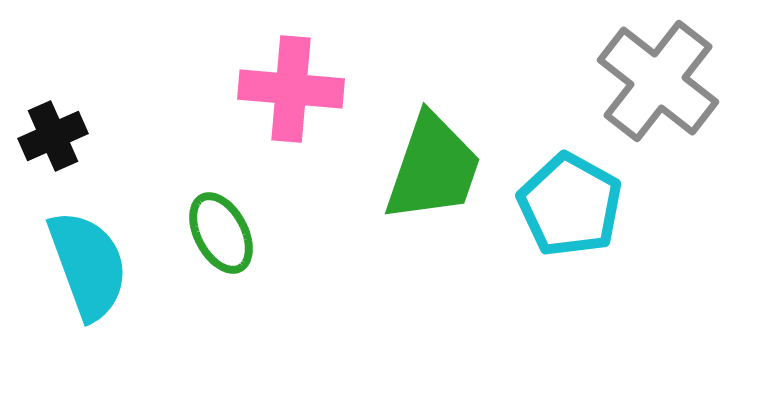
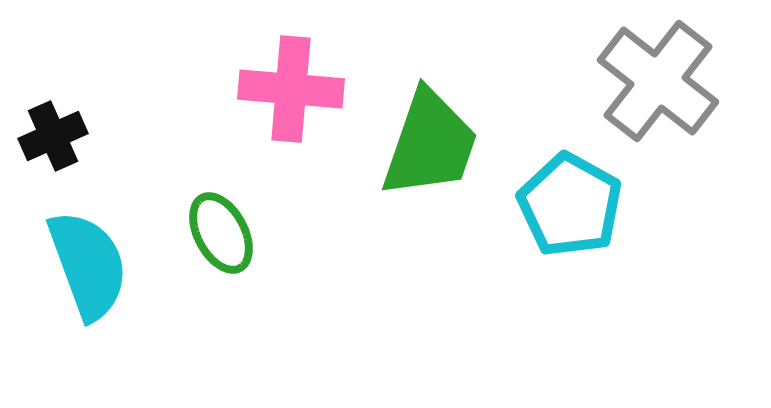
green trapezoid: moved 3 px left, 24 px up
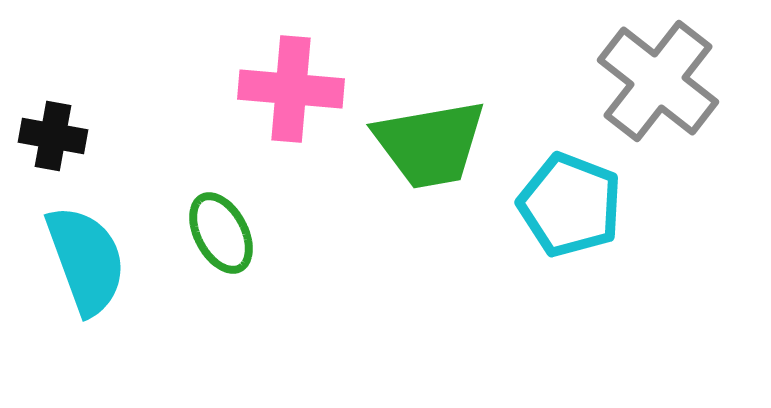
black cross: rotated 34 degrees clockwise
green trapezoid: rotated 61 degrees clockwise
cyan pentagon: rotated 8 degrees counterclockwise
cyan semicircle: moved 2 px left, 5 px up
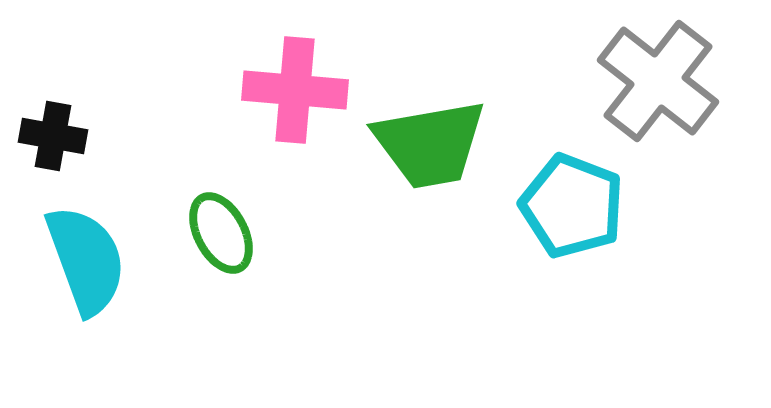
pink cross: moved 4 px right, 1 px down
cyan pentagon: moved 2 px right, 1 px down
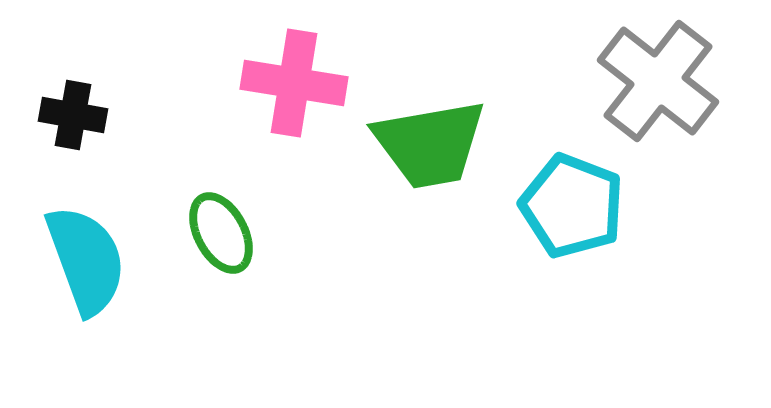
pink cross: moved 1 px left, 7 px up; rotated 4 degrees clockwise
black cross: moved 20 px right, 21 px up
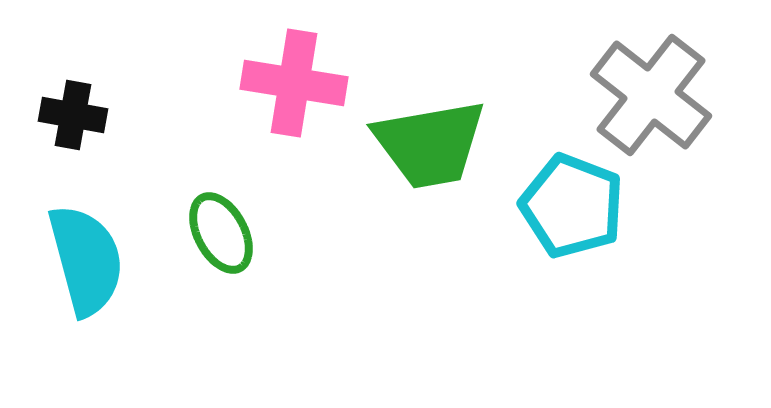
gray cross: moved 7 px left, 14 px down
cyan semicircle: rotated 5 degrees clockwise
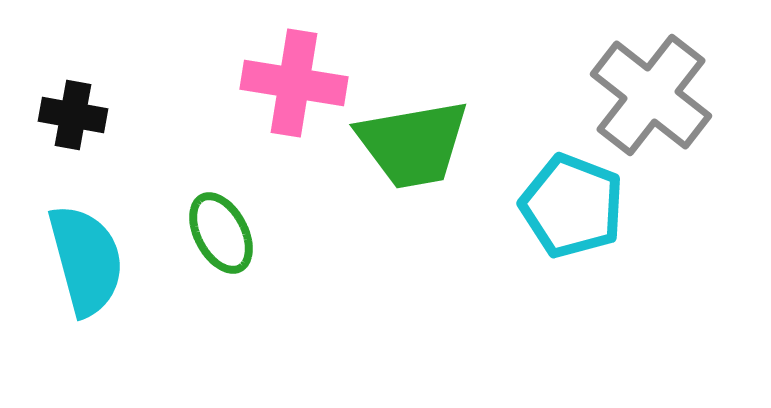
green trapezoid: moved 17 px left
